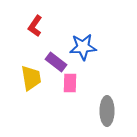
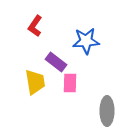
blue star: moved 3 px right, 6 px up
yellow trapezoid: moved 4 px right, 4 px down
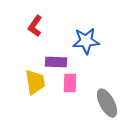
purple rectangle: rotated 35 degrees counterclockwise
gray ellipse: moved 8 px up; rotated 28 degrees counterclockwise
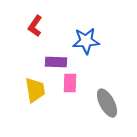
yellow trapezoid: moved 8 px down
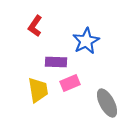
blue star: rotated 24 degrees counterclockwise
pink rectangle: rotated 66 degrees clockwise
yellow trapezoid: moved 3 px right
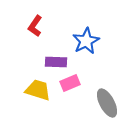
yellow trapezoid: rotated 64 degrees counterclockwise
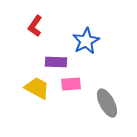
pink rectangle: moved 1 px right, 1 px down; rotated 18 degrees clockwise
yellow trapezoid: moved 1 px left, 2 px up; rotated 12 degrees clockwise
